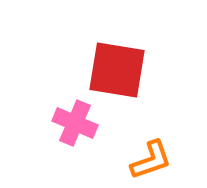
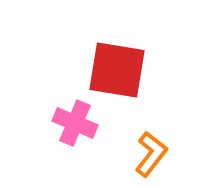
orange L-shape: moved 6 px up; rotated 33 degrees counterclockwise
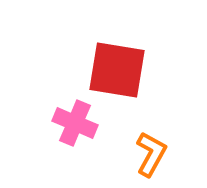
orange L-shape: rotated 9 degrees counterclockwise
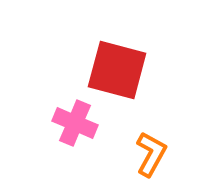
red square: rotated 6 degrees clockwise
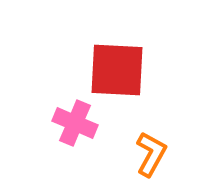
red square: rotated 12 degrees counterclockwise
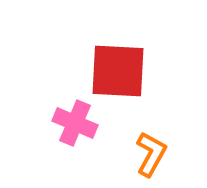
red square: moved 1 px right, 1 px down
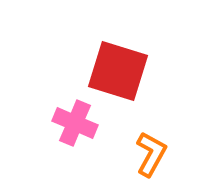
red square: rotated 14 degrees clockwise
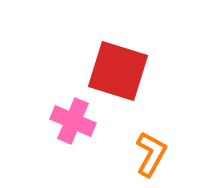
pink cross: moved 2 px left, 2 px up
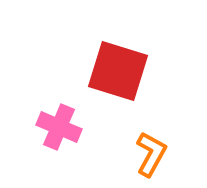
pink cross: moved 14 px left, 6 px down
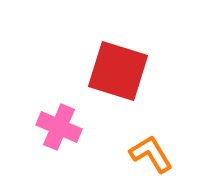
orange L-shape: rotated 60 degrees counterclockwise
